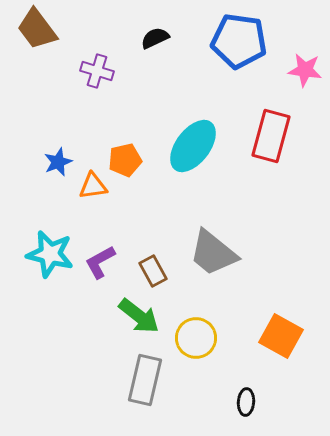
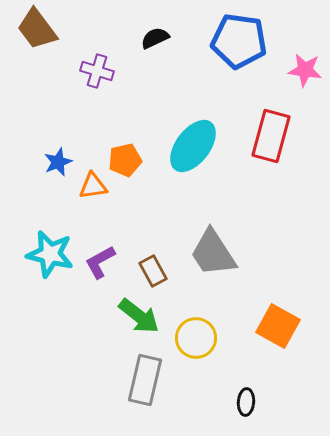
gray trapezoid: rotated 18 degrees clockwise
orange square: moved 3 px left, 10 px up
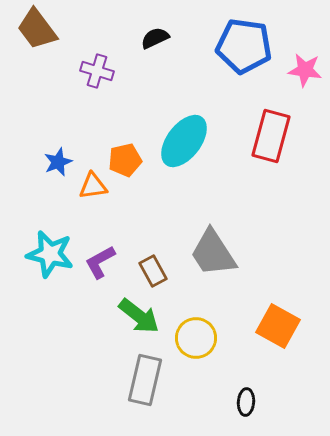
blue pentagon: moved 5 px right, 5 px down
cyan ellipse: moved 9 px left, 5 px up
